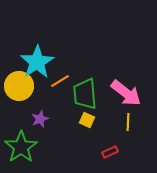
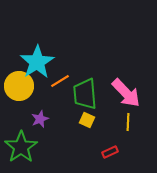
pink arrow: rotated 8 degrees clockwise
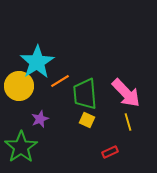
yellow line: rotated 18 degrees counterclockwise
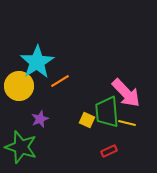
green trapezoid: moved 22 px right, 18 px down
yellow line: moved 1 px left, 1 px down; rotated 60 degrees counterclockwise
green star: rotated 20 degrees counterclockwise
red rectangle: moved 1 px left, 1 px up
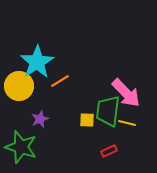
green trapezoid: moved 1 px right, 1 px up; rotated 12 degrees clockwise
yellow square: rotated 21 degrees counterclockwise
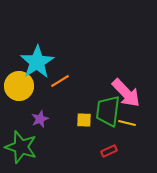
yellow square: moved 3 px left
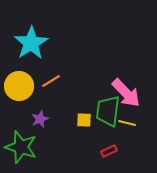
cyan star: moved 6 px left, 19 px up
orange line: moved 9 px left
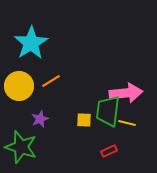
pink arrow: rotated 52 degrees counterclockwise
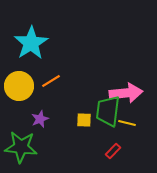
green star: rotated 12 degrees counterclockwise
red rectangle: moved 4 px right; rotated 21 degrees counterclockwise
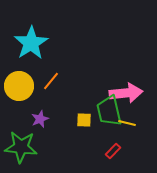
orange line: rotated 18 degrees counterclockwise
green trapezoid: moved 1 px right; rotated 20 degrees counterclockwise
